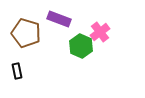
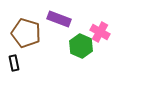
pink cross: rotated 24 degrees counterclockwise
black rectangle: moved 3 px left, 8 px up
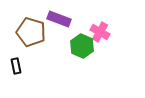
brown pentagon: moved 5 px right, 1 px up
green hexagon: moved 1 px right
black rectangle: moved 2 px right, 3 px down
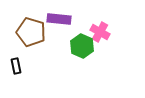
purple rectangle: rotated 15 degrees counterclockwise
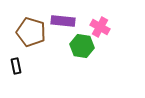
purple rectangle: moved 4 px right, 2 px down
pink cross: moved 5 px up
green hexagon: rotated 15 degrees counterclockwise
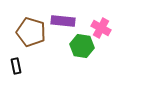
pink cross: moved 1 px right, 1 px down
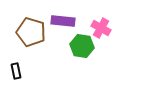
black rectangle: moved 5 px down
